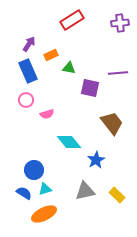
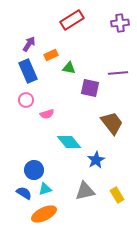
yellow rectangle: rotated 14 degrees clockwise
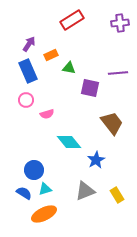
gray triangle: rotated 10 degrees counterclockwise
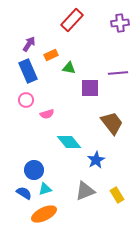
red rectangle: rotated 15 degrees counterclockwise
purple square: rotated 12 degrees counterclockwise
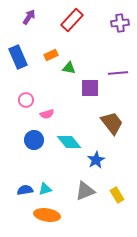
purple arrow: moved 27 px up
blue rectangle: moved 10 px left, 14 px up
blue circle: moved 30 px up
blue semicircle: moved 1 px right, 3 px up; rotated 42 degrees counterclockwise
orange ellipse: moved 3 px right, 1 px down; rotated 35 degrees clockwise
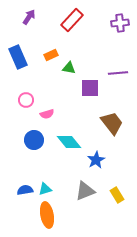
orange ellipse: rotated 70 degrees clockwise
